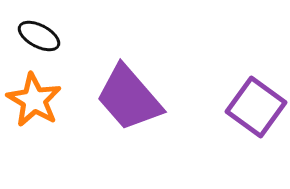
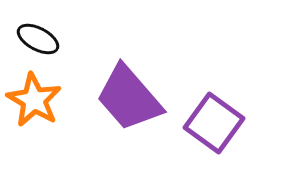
black ellipse: moved 1 px left, 3 px down
purple square: moved 42 px left, 16 px down
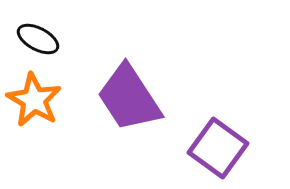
purple trapezoid: rotated 8 degrees clockwise
purple square: moved 4 px right, 25 px down
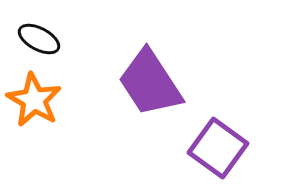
black ellipse: moved 1 px right
purple trapezoid: moved 21 px right, 15 px up
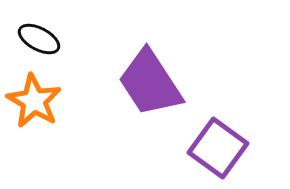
orange star: moved 1 px down
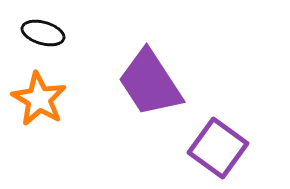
black ellipse: moved 4 px right, 6 px up; rotated 12 degrees counterclockwise
orange star: moved 5 px right, 2 px up
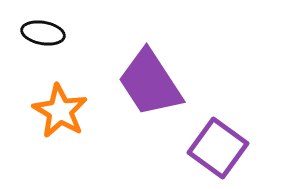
black ellipse: rotated 6 degrees counterclockwise
orange star: moved 21 px right, 12 px down
